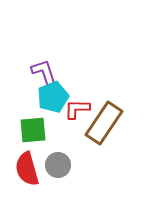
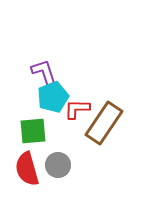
green square: moved 1 px down
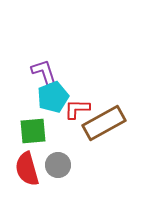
brown rectangle: rotated 27 degrees clockwise
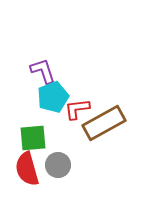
purple L-shape: moved 1 px left, 1 px up
red L-shape: rotated 8 degrees counterclockwise
green square: moved 7 px down
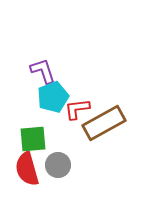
green square: moved 1 px down
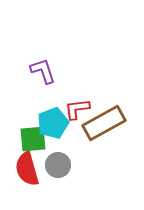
cyan pentagon: moved 26 px down
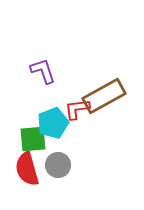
brown rectangle: moved 27 px up
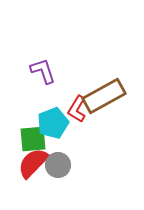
red L-shape: rotated 52 degrees counterclockwise
red semicircle: moved 6 px right, 6 px up; rotated 60 degrees clockwise
